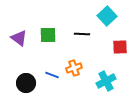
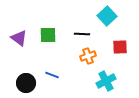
orange cross: moved 14 px right, 12 px up
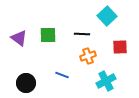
blue line: moved 10 px right
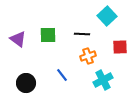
purple triangle: moved 1 px left, 1 px down
blue line: rotated 32 degrees clockwise
cyan cross: moved 3 px left, 1 px up
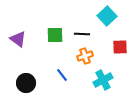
green square: moved 7 px right
orange cross: moved 3 px left
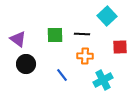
orange cross: rotated 21 degrees clockwise
black circle: moved 19 px up
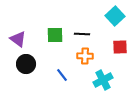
cyan square: moved 8 px right
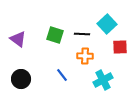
cyan square: moved 8 px left, 8 px down
green square: rotated 18 degrees clockwise
black circle: moved 5 px left, 15 px down
